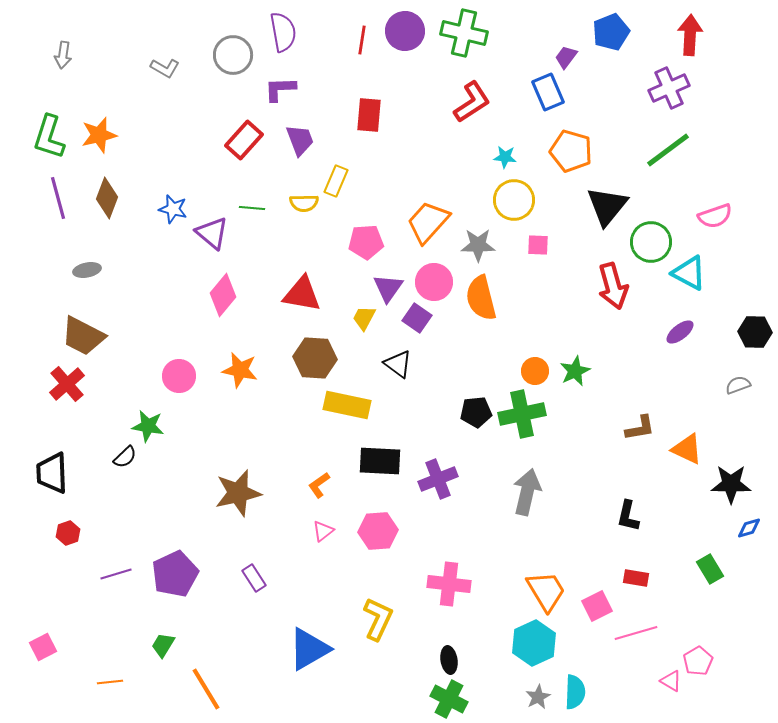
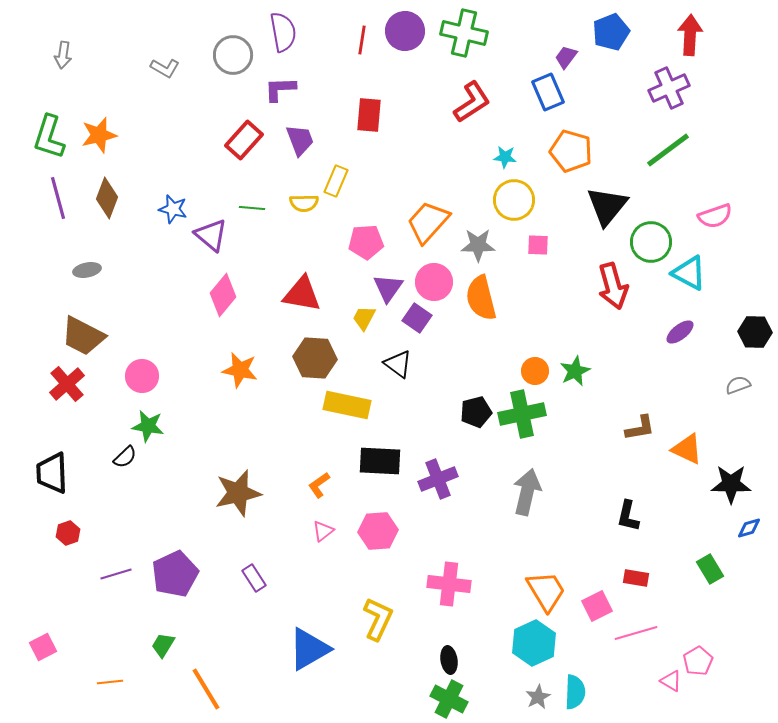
purple triangle at (212, 233): moved 1 px left, 2 px down
pink circle at (179, 376): moved 37 px left
black pentagon at (476, 412): rotated 8 degrees counterclockwise
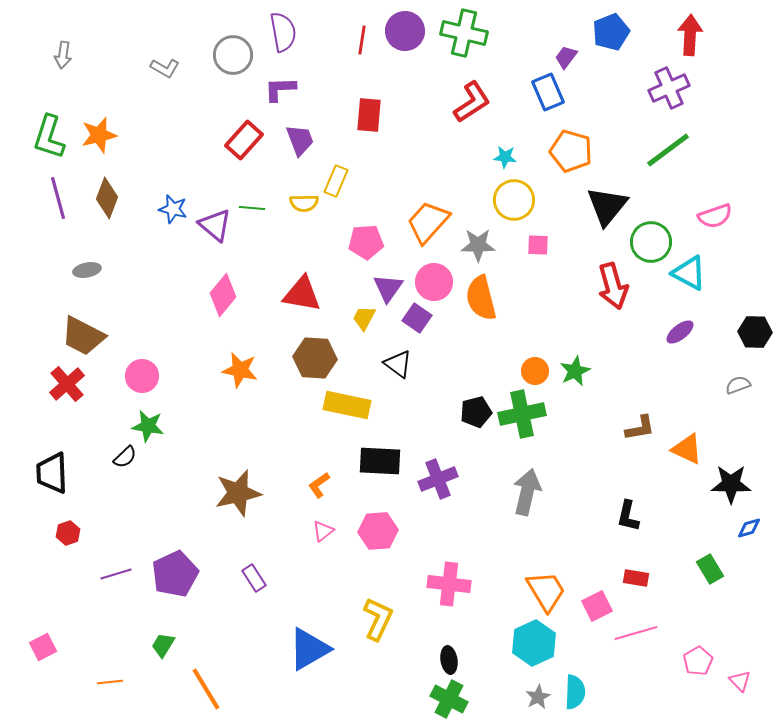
purple triangle at (211, 235): moved 4 px right, 10 px up
pink triangle at (671, 681): moved 69 px right; rotated 15 degrees clockwise
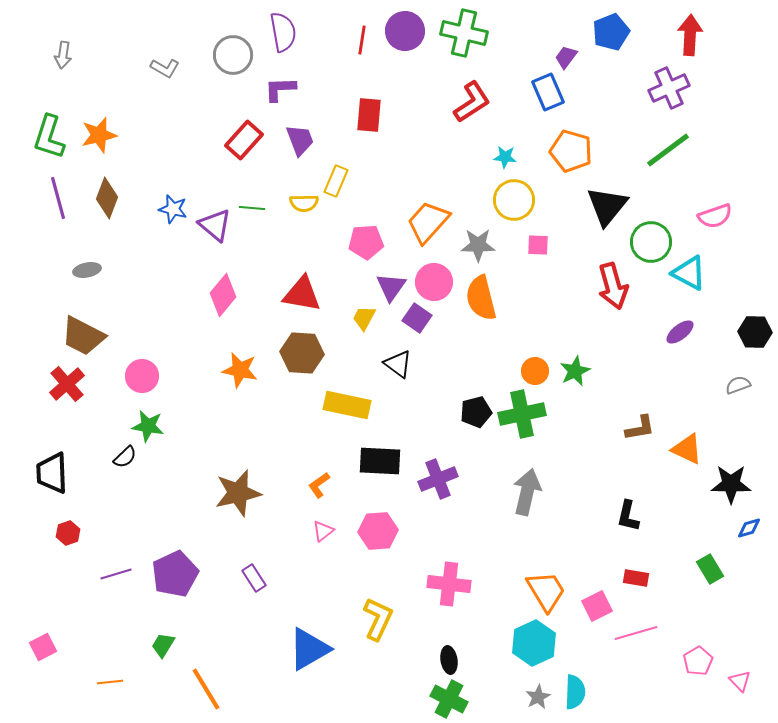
purple triangle at (388, 288): moved 3 px right, 1 px up
brown hexagon at (315, 358): moved 13 px left, 5 px up
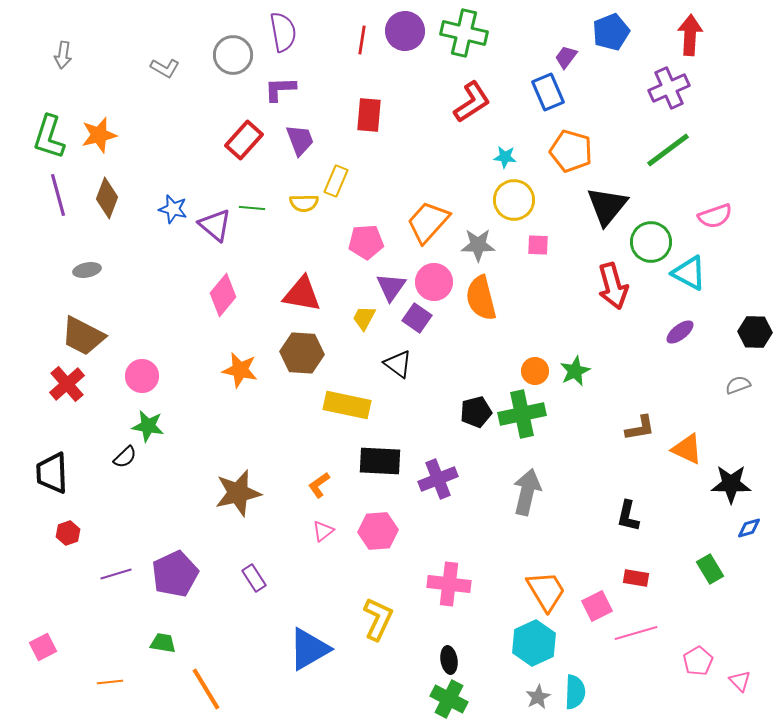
purple line at (58, 198): moved 3 px up
green trapezoid at (163, 645): moved 2 px up; rotated 68 degrees clockwise
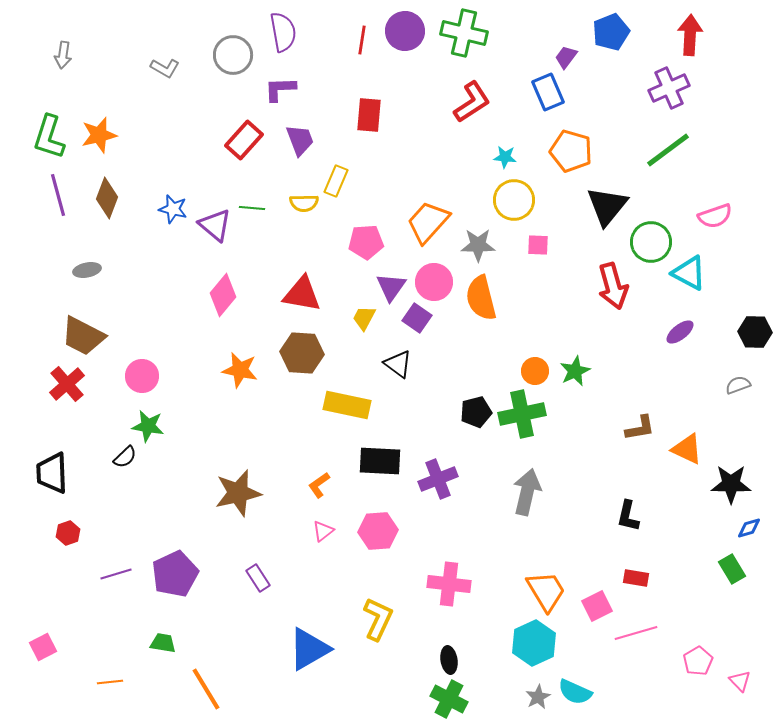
green rectangle at (710, 569): moved 22 px right
purple rectangle at (254, 578): moved 4 px right
cyan semicircle at (575, 692): rotated 112 degrees clockwise
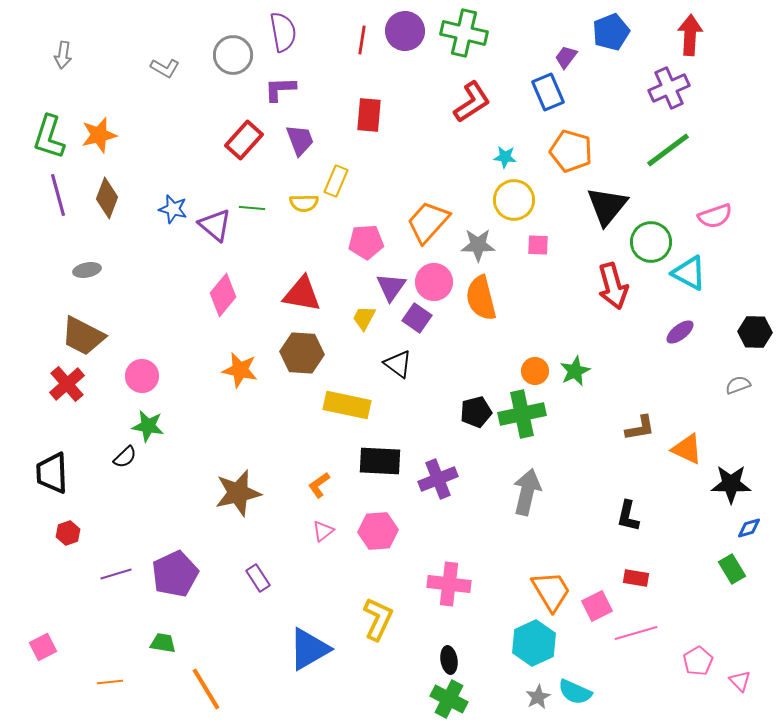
orange trapezoid at (546, 591): moved 5 px right
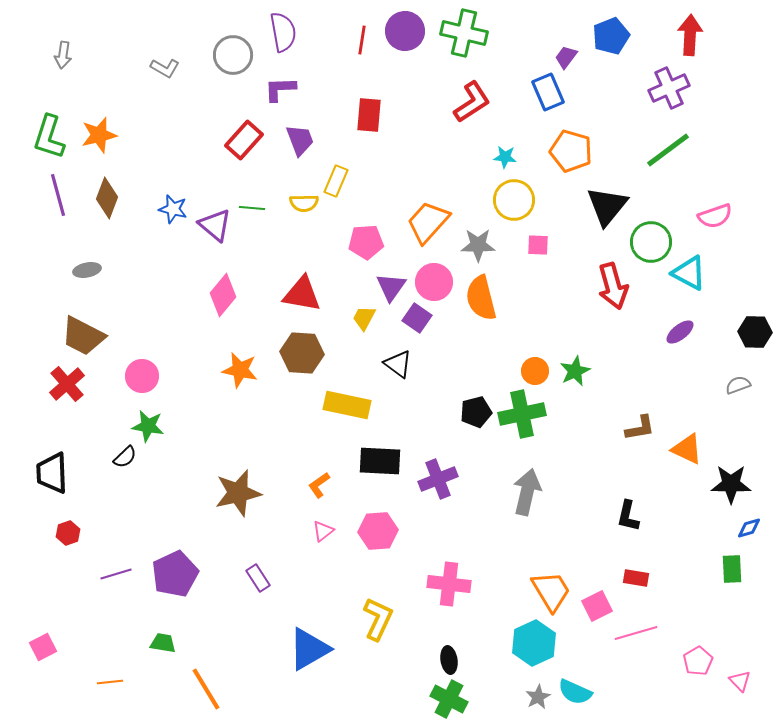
blue pentagon at (611, 32): moved 4 px down
green rectangle at (732, 569): rotated 28 degrees clockwise
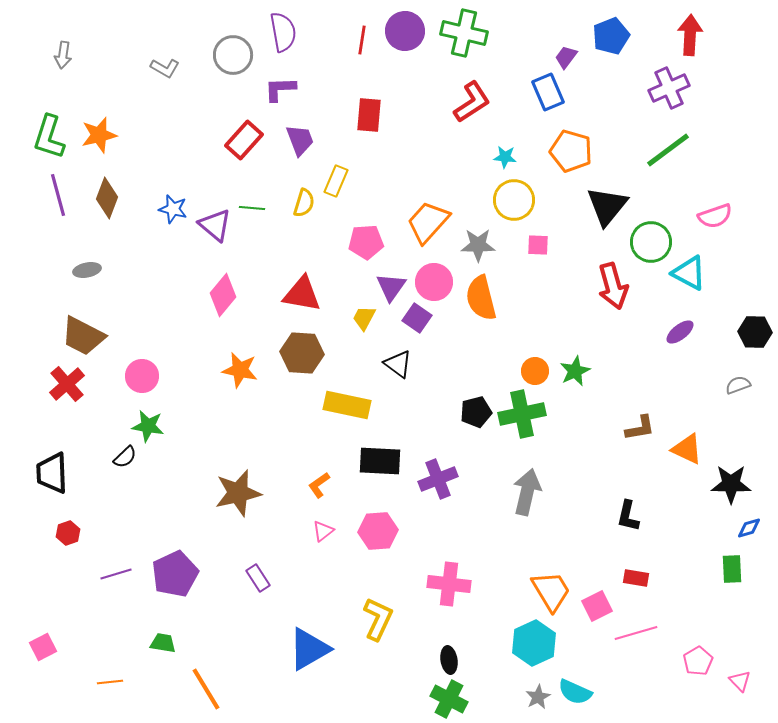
yellow semicircle at (304, 203): rotated 72 degrees counterclockwise
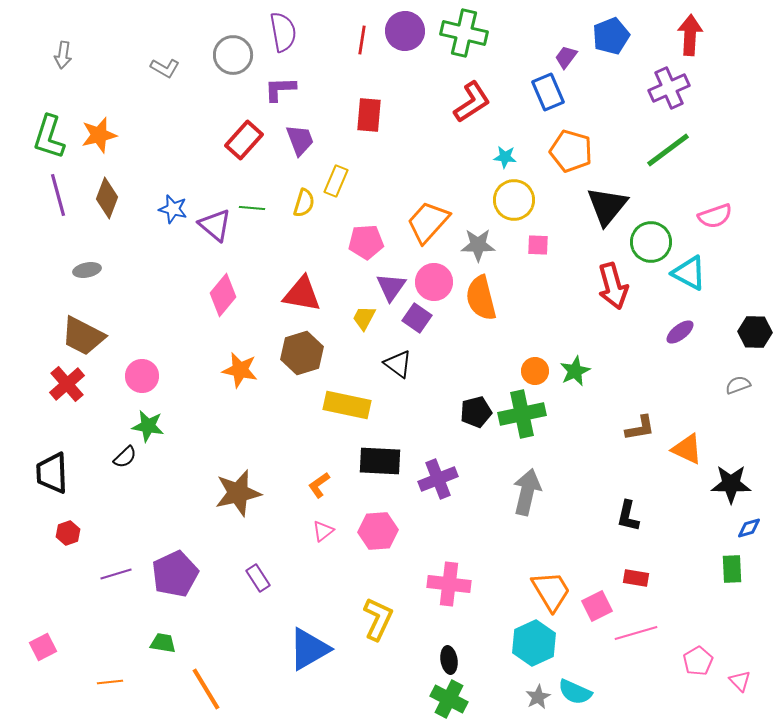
brown hexagon at (302, 353): rotated 21 degrees counterclockwise
